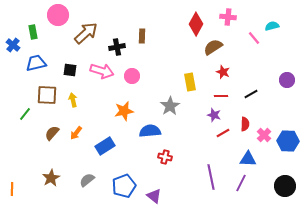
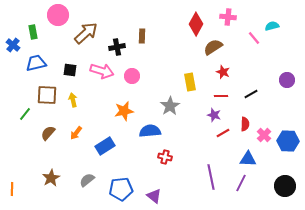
brown semicircle at (52, 133): moved 4 px left
blue pentagon at (124, 186): moved 3 px left, 3 px down; rotated 15 degrees clockwise
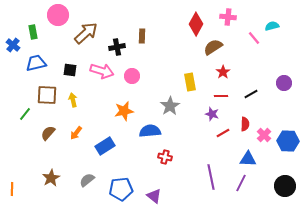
red star at (223, 72): rotated 16 degrees clockwise
purple circle at (287, 80): moved 3 px left, 3 px down
purple star at (214, 115): moved 2 px left, 1 px up
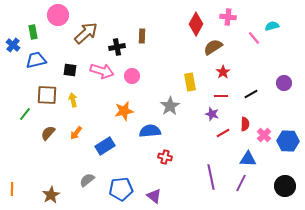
blue trapezoid at (36, 63): moved 3 px up
brown star at (51, 178): moved 17 px down
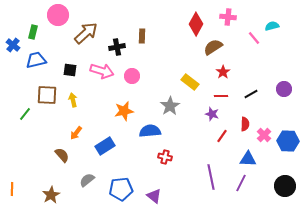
green rectangle at (33, 32): rotated 24 degrees clockwise
yellow rectangle at (190, 82): rotated 42 degrees counterclockwise
purple circle at (284, 83): moved 6 px down
brown semicircle at (48, 133): moved 14 px right, 22 px down; rotated 98 degrees clockwise
red line at (223, 133): moved 1 px left, 3 px down; rotated 24 degrees counterclockwise
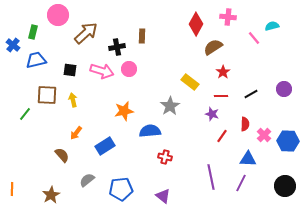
pink circle at (132, 76): moved 3 px left, 7 px up
purple triangle at (154, 196): moved 9 px right
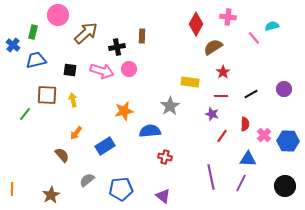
yellow rectangle at (190, 82): rotated 30 degrees counterclockwise
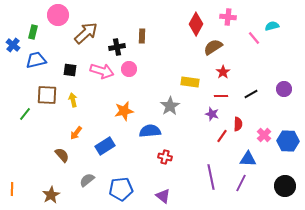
red semicircle at (245, 124): moved 7 px left
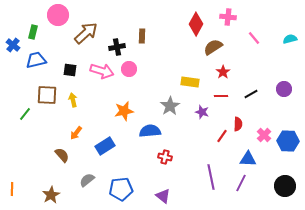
cyan semicircle at (272, 26): moved 18 px right, 13 px down
purple star at (212, 114): moved 10 px left, 2 px up
